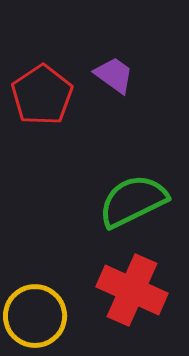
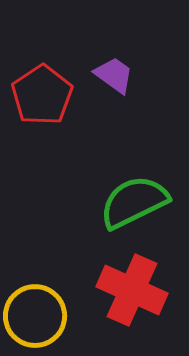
green semicircle: moved 1 px right, 1 px down
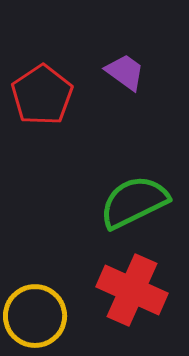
purple trapezoid: moved 11 px right, 3 px up
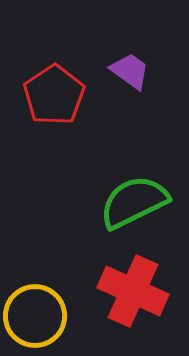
purple trapezoid: moved 5 px right, 1 px up
red pentagon: moved 12 px right
red cross: moved 1 px right, 1 px down
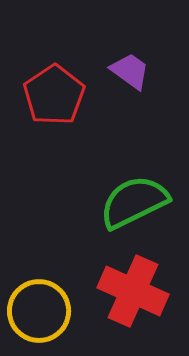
yellow circle: moved 4 px right, 5 px up
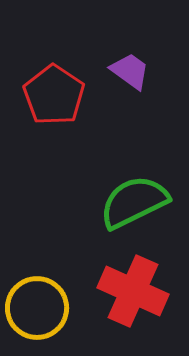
red pentagon: rotated 4 degrees counterclockwise
yellow circle: moved 2 px left, 3 px up
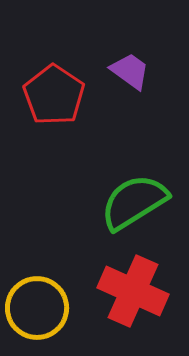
green semicircle: rotated 6 degrees counterclockwise
